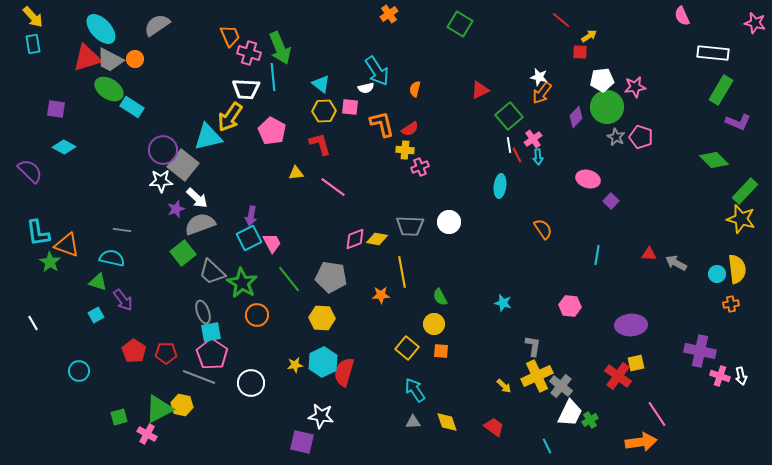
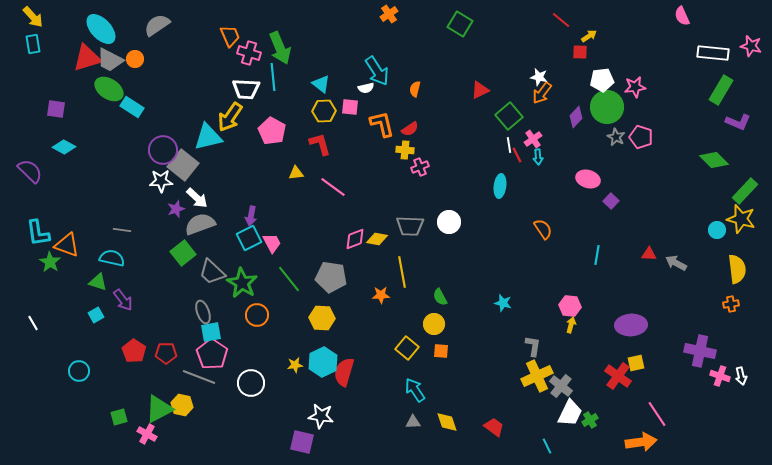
pink star at (755, 23): moved 4 px left, 23 px down
cyan circle at (717, 274): moved 44 px up
yellow arrow at (504, 386): moved 67 px right, 61 px up; rotated 119 degrees counterclockwise
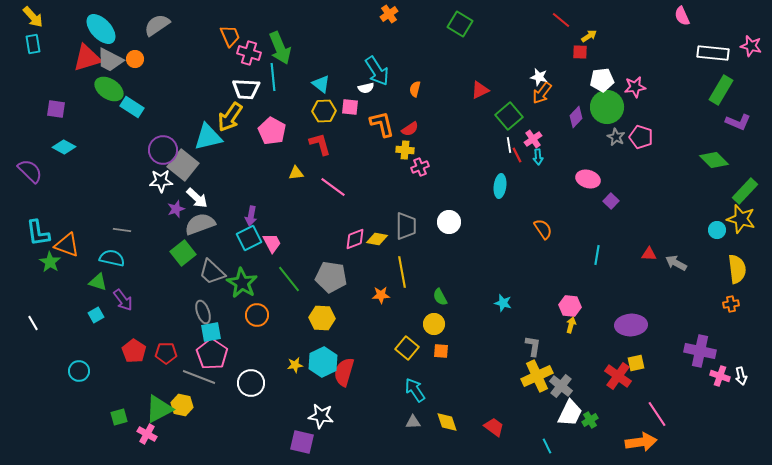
gray trapezoid at (410, 226): moved 4 px left; rotated 92 degrees counterclockwise
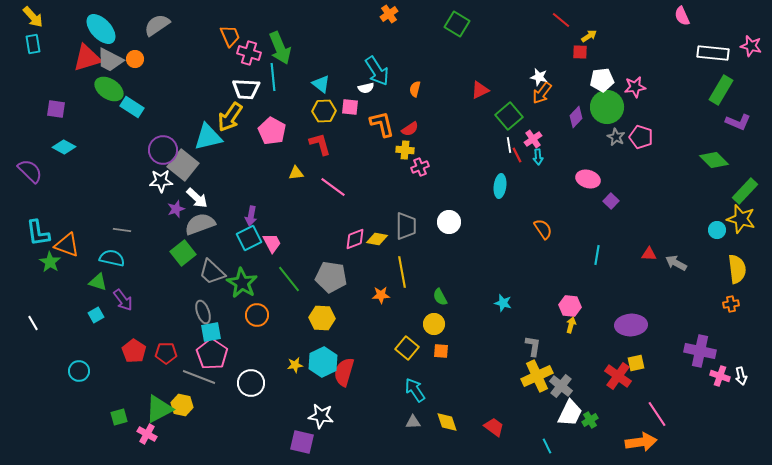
green square at (460, 24): moved 3 px left
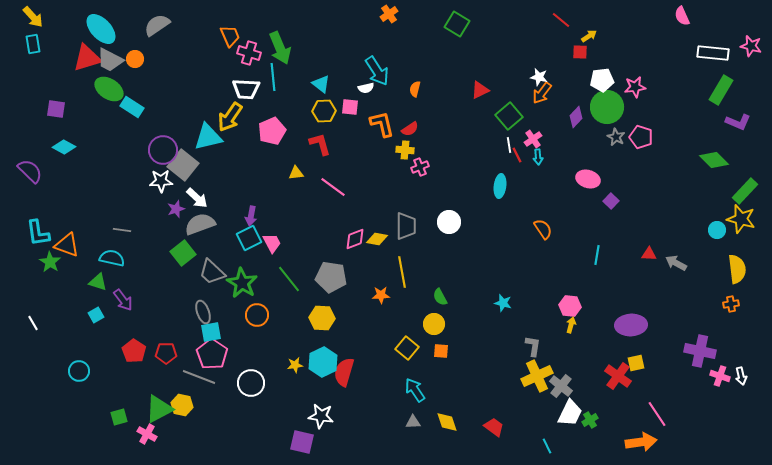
pink pentagon at (272, 131): rotated 20 degrees clockwise
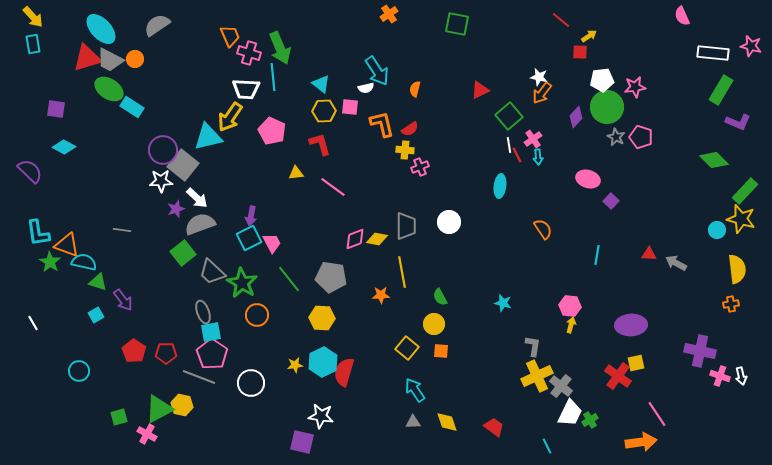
green square at (457, 24): rotated 20 degrees counterclockwise
pink pentagon at (272, 131): rotated 24 degrees counterclockwise
cyan semicircle at (112, 258): moved 28 px left, 4 px down
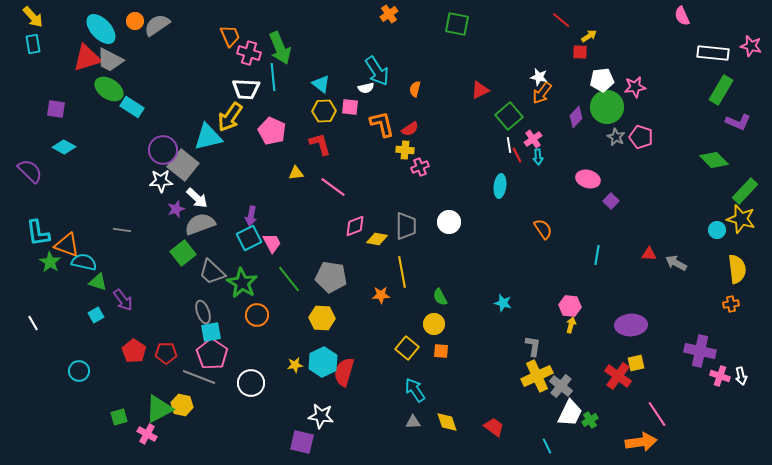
orange circle at (135, 59): moved 38 px up
pink diamond at (355, 239): moved 13 px up
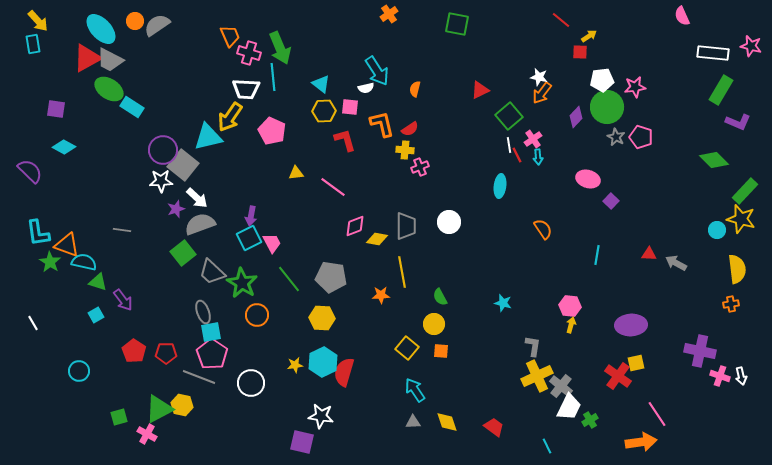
yellow arrow at (33, 17): moved 5 px right, 4 px down
red triangle at (87, 58): rotated 12 degrees counterclockwise
red L-shape at (320, 144): moved 25 px right, 4 px up
white trapezoid at (570, 413): moved 1 px left, 6 px up
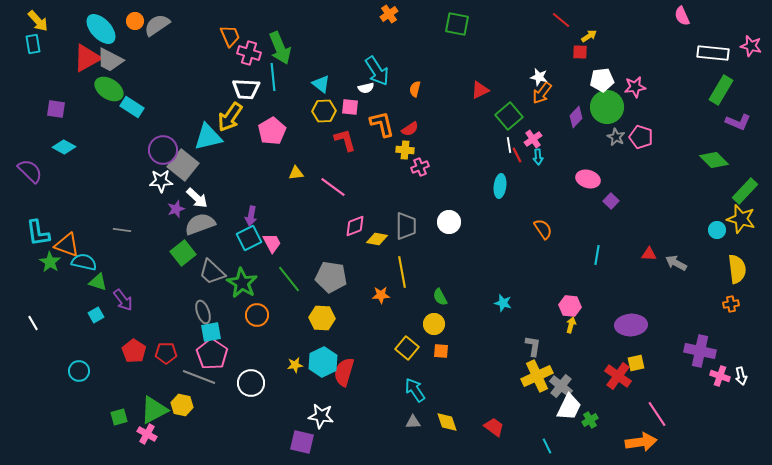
pink pentagon at (272, 131): rotated 16 degrees clockwise
green triangle at (159, 409): moved 5 px left, 1 px down
